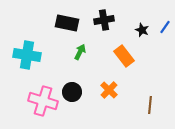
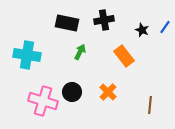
orange cross: moved 1 px left, 2 px down
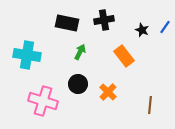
black circle: moved 6 px right, 8 px up
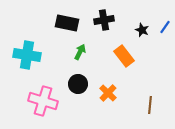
orange cross: moved 1 px down
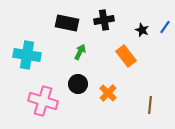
orange rectangle: moved 2 px right
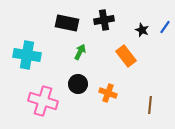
orange cross: rotated 24 degrees counterclockwise
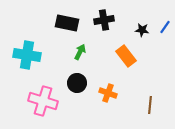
black star: rotated 16 degrees counterclockwise
black circle: moved 1 px left, 1 px up
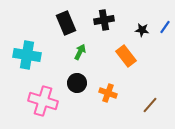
black rectangle: moved 1 px left; rotated 55 degrees clockwise
brown line: rotated 36 degrees clockwise
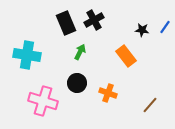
black cross: moved 10 px left; rotated 18 degrees counterclockwise
